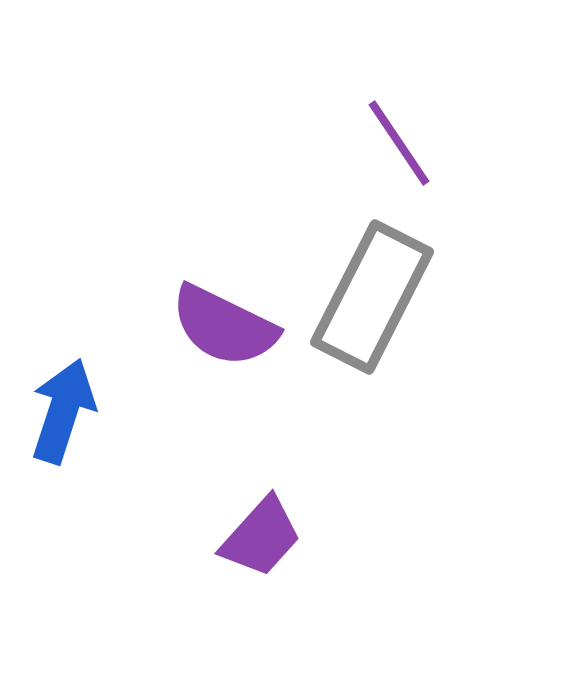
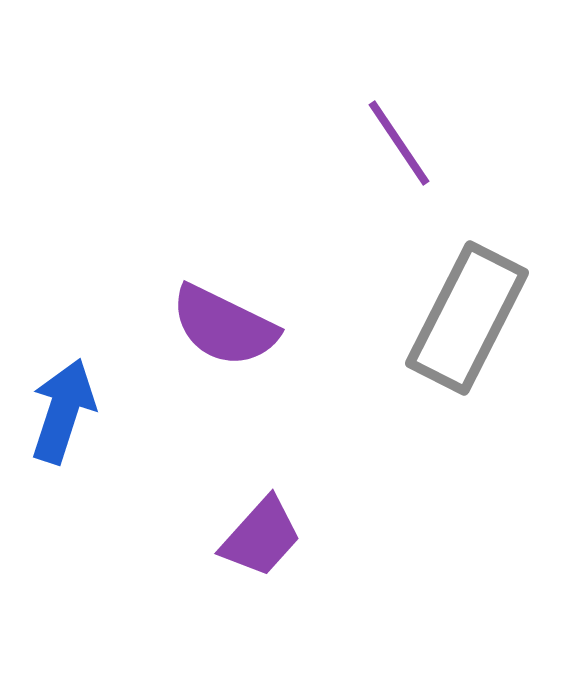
gray rectangle: moved 95 px right, 21 px down
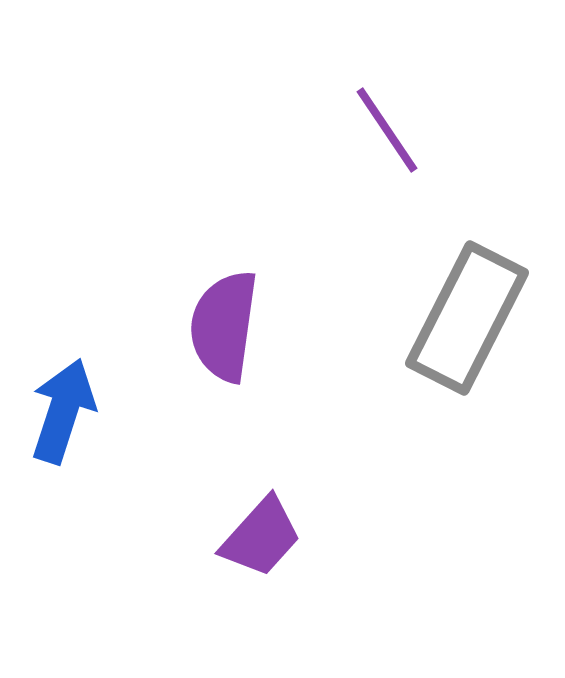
purple line: moved 12 px left, 13 px up
purple semicircle: rotated 72 degrees clockwise
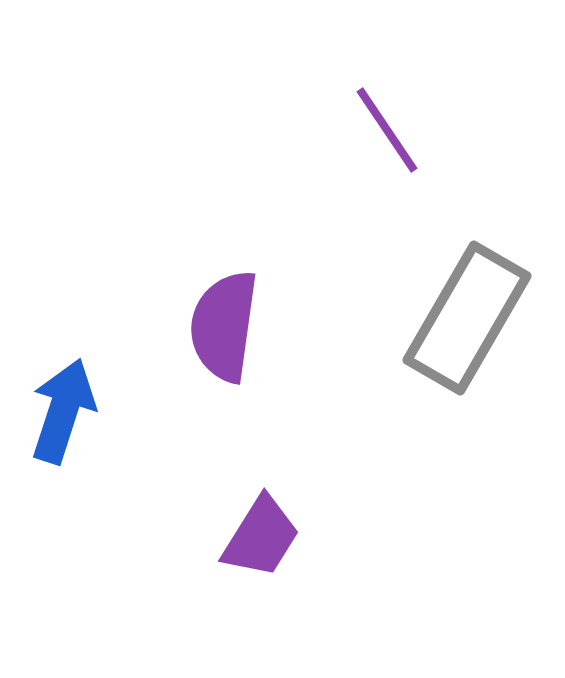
gray rectangle: rotated 3 degrees clockwise
purple trapezoid: rotated 10 degrees counterclockwise
